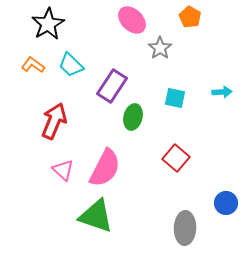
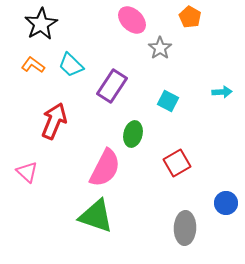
black star: moved 7 px left
cyan square: moved 7 px left, 3 px down; rotated 15 degrees clockwise
green ellipse: moved 17 px down
red square: moved 1 px right, 5 px down; rotated 20 degrees clockwise
pink triangle: moved 36 px left, 2 px down
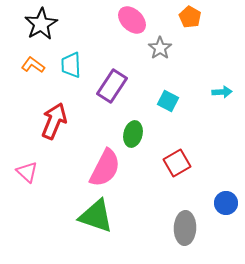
cyan trapezoid: rotated 44 degrees clockwise
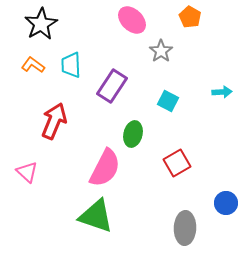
gray star: moved 1 px right, 3 px down
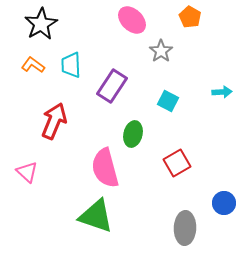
pink semicircle: rotated 138 degrees clockwise
blue circle: moved 2 px left
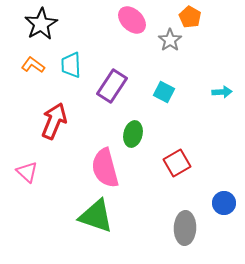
gray star: moved 9 px right, 11 px up
cyan square: moved 4 px left, 9 px up
